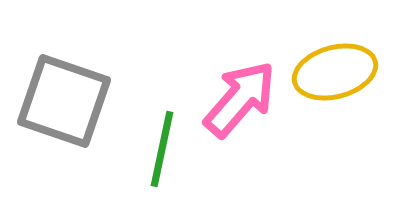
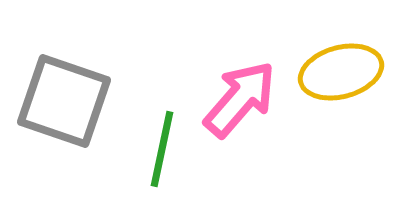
yellow ellipse: moved 6 px right
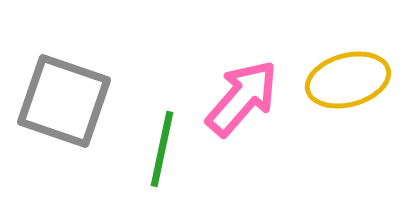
yellow ellipse: moved 7 px right, 8 px down
pink arrow: moved 2 px right, 1 px up
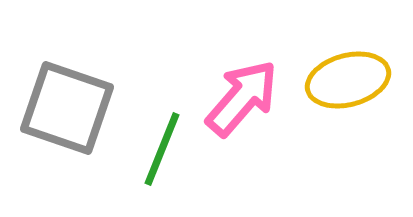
gray square: moved 3 px right, 7 px down
green line: rotated 10 degrees clockwise
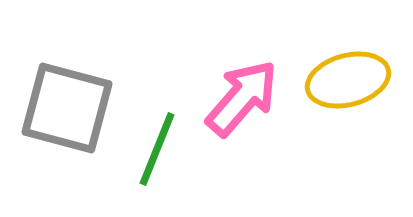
gray square: rotated 4 degrees counterclockwise
green line: moved 5 px left
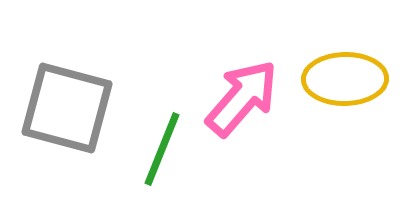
yellow ellipse: moved 3 px left, 1 px up; rotated 14 degrees clockwise
green line: moved 5 px right
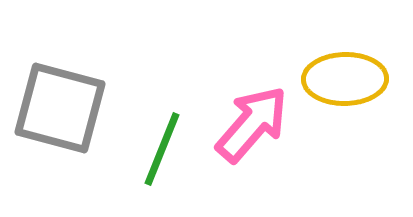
pink arrow: moved 10 px right, 26 px down
gray square: moved 7 px left
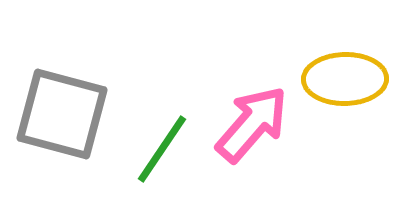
gray square: moved 2 px right, 6 px down
green line: rotated 12 degrees clockwise
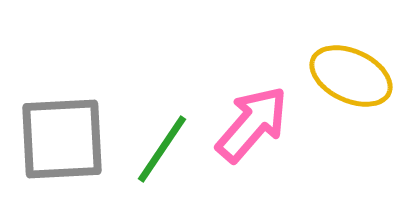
yellow ellipse: moved 6 px right, 3 px up; rotated 26 degrees clockwise
gray square: moved 25 px down; rotated 18 degrees counterclockwise
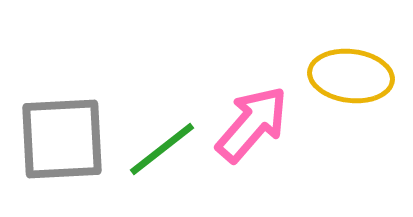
yellow ellipse: rotated 18 degrees counterclockwise
green line: rotated 18 degrees clockwise
